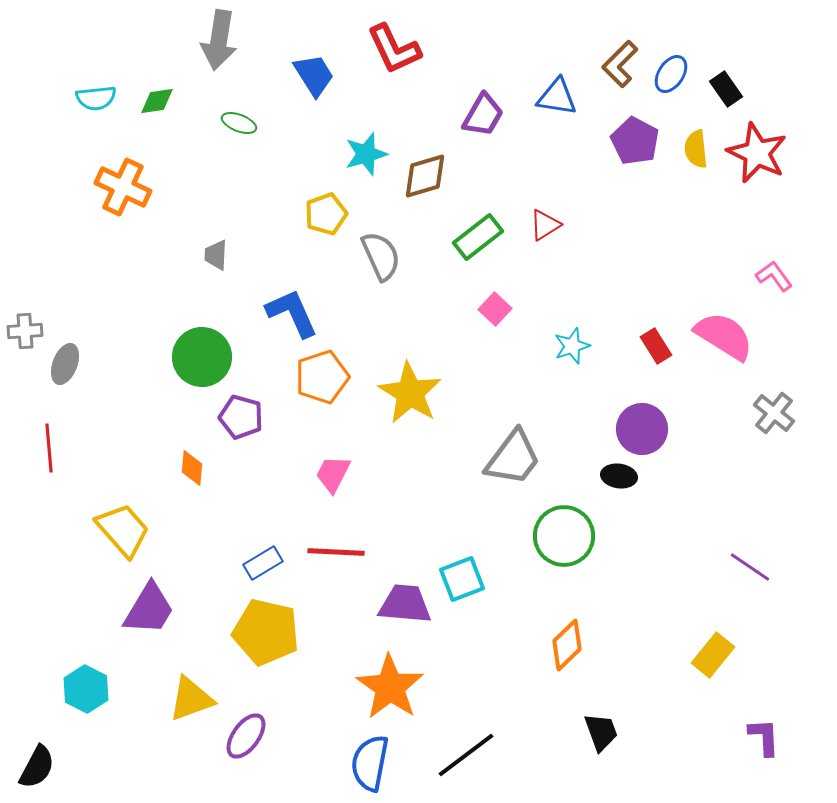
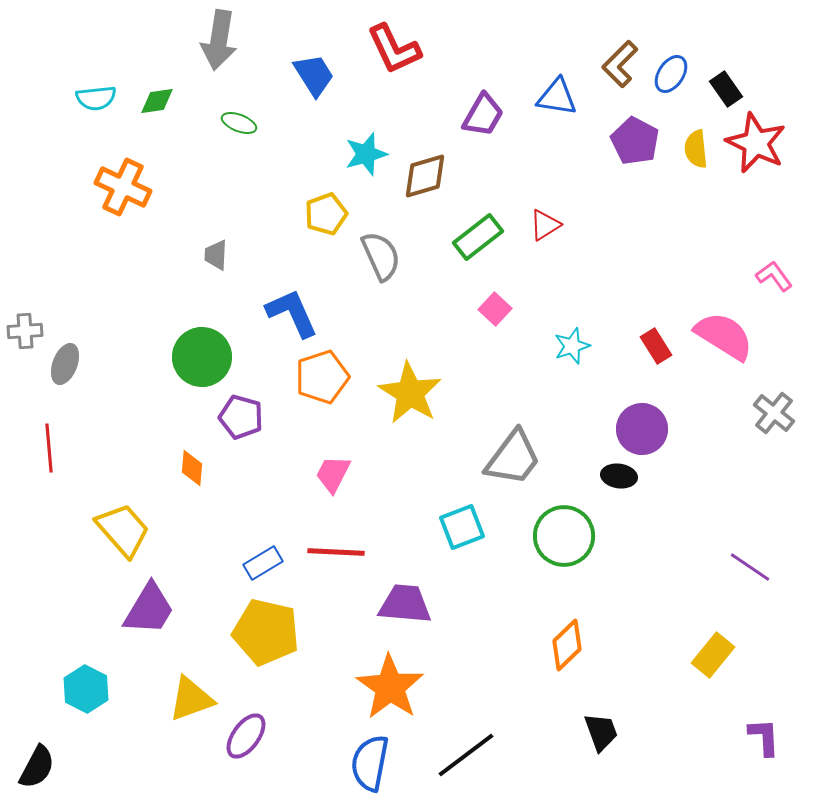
red star at (757, 153): moved 1 px left, 10 px up
cyan square at (462, 579): moved 52 px up
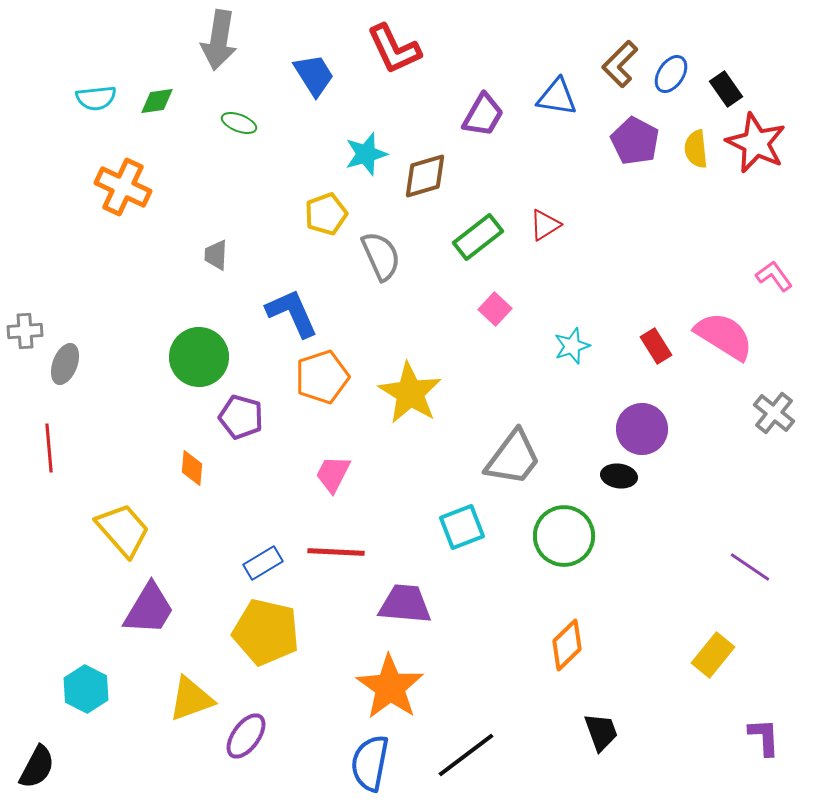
green circle at (202, 357): moved 3 px left
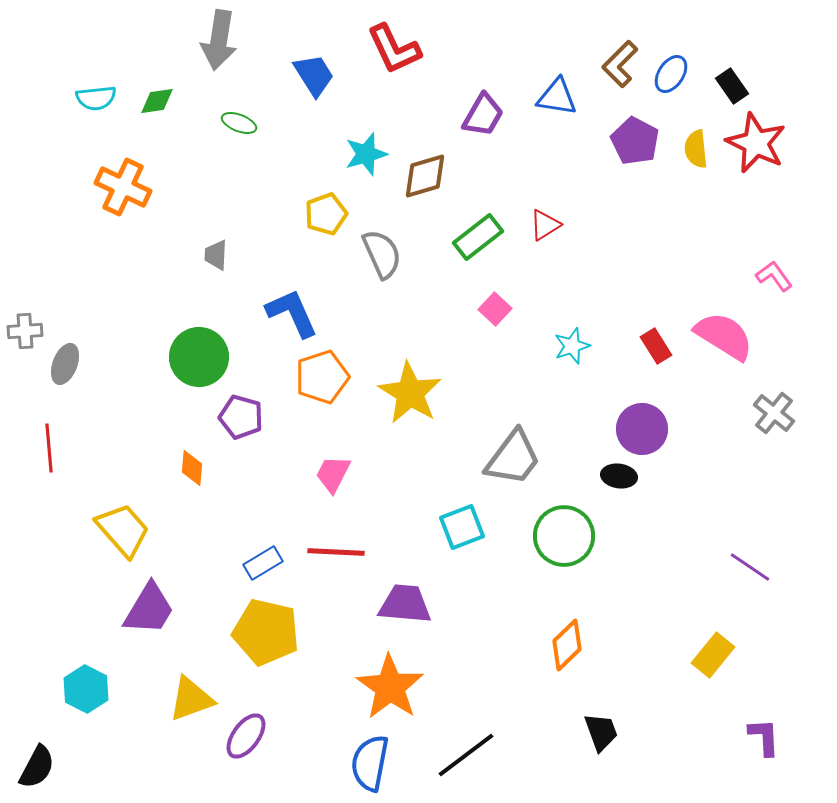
black rectangle at (726, 89): moved 6 px right, 3 px up
gray semicircle at (381, 256): moved 1 px right, 2 px up
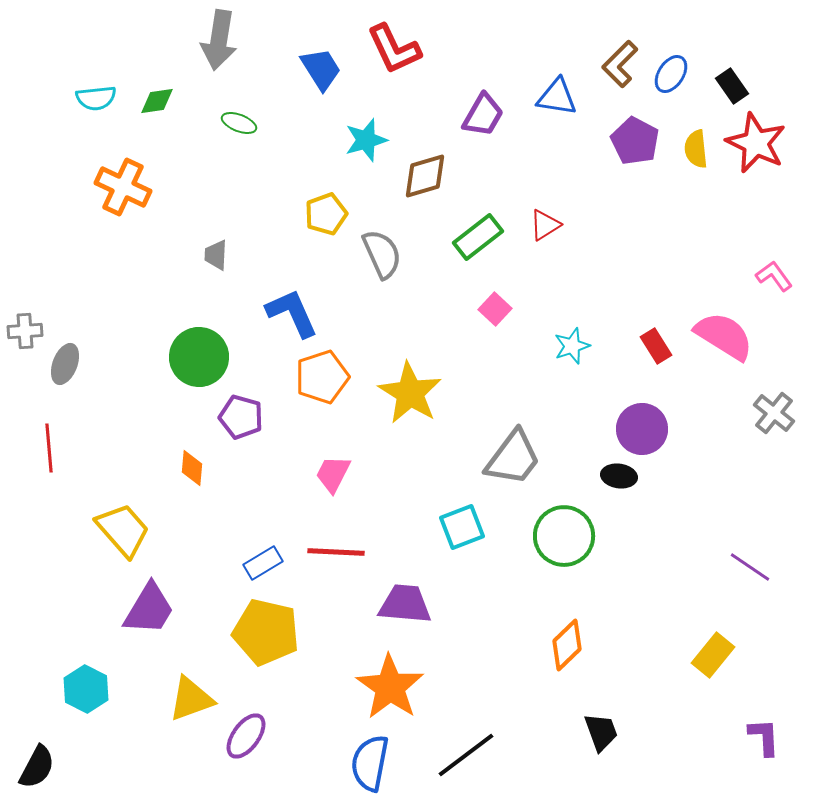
blue trapezoid at (314, 75): moved 7 px right, 6 px up
cyan star at (366, 154): moved 14 px up
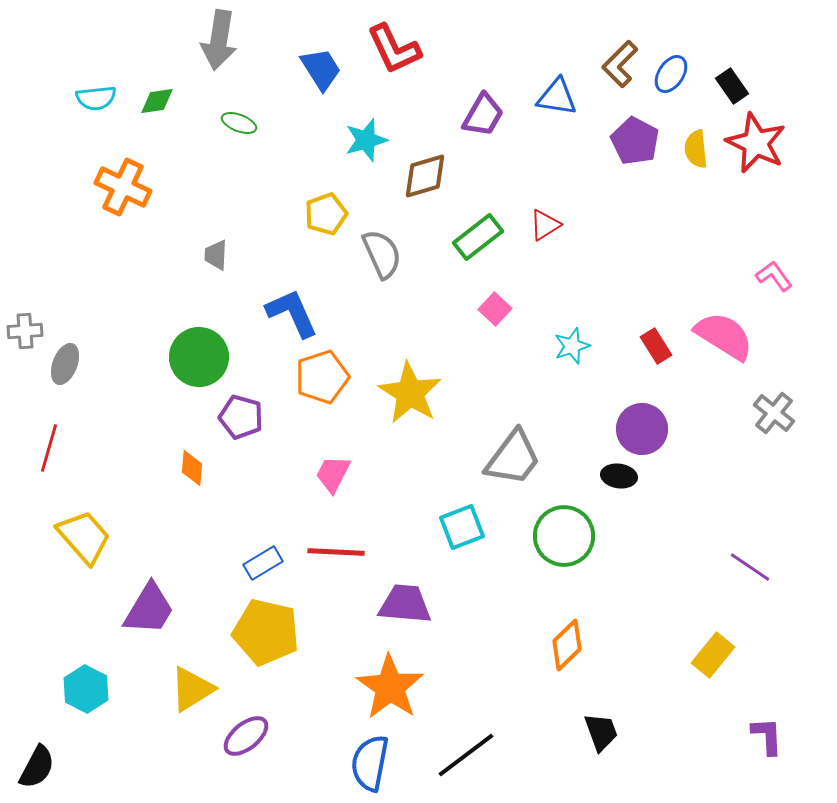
red line at (49, 448): rotated 21 degrees clockwise
yellow trapezoid at (123, 530): moved 39 px left, 7 px down
yellow triangle at (191, 699): moved 1 px right, 10 px up; rotated 12 degrees counterclockwise
purple ellipse at (246, 736): rotated 15 degrees clockwise
purple L-shape at (764, 737): moved 3 px right, 1 px up
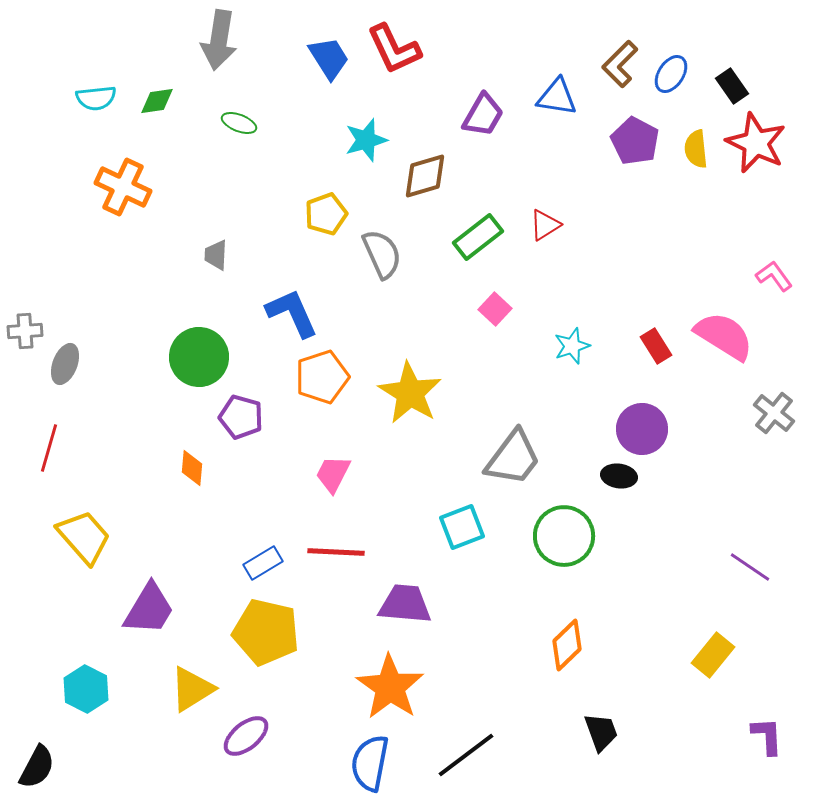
blue trapezoid at (321, 69): moved 8 px right, 11 px up
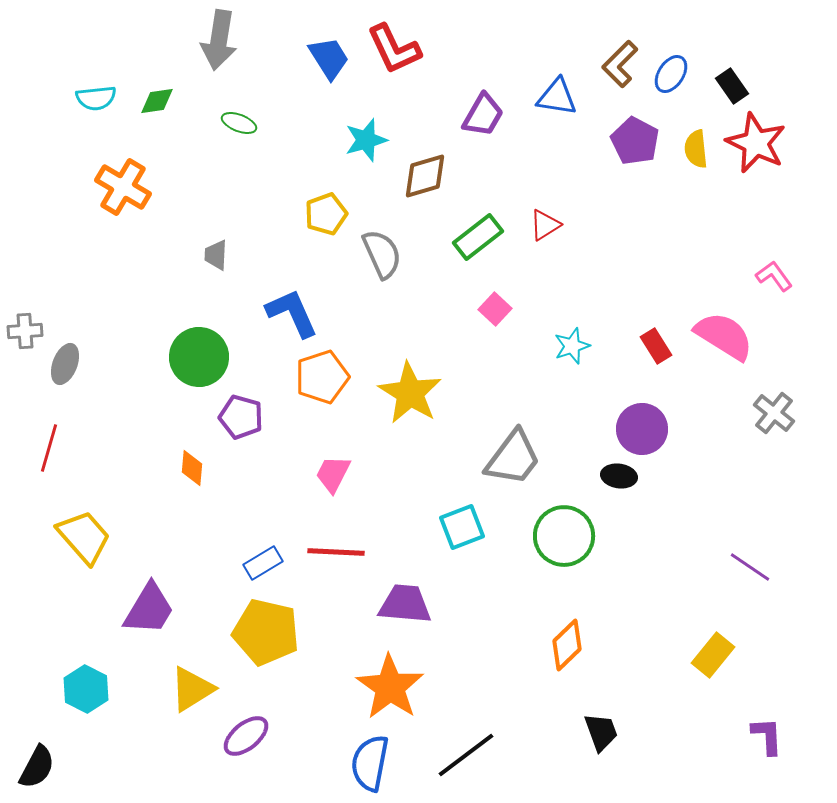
orange cross at (123, 187): rotated 6 degrees clockwise
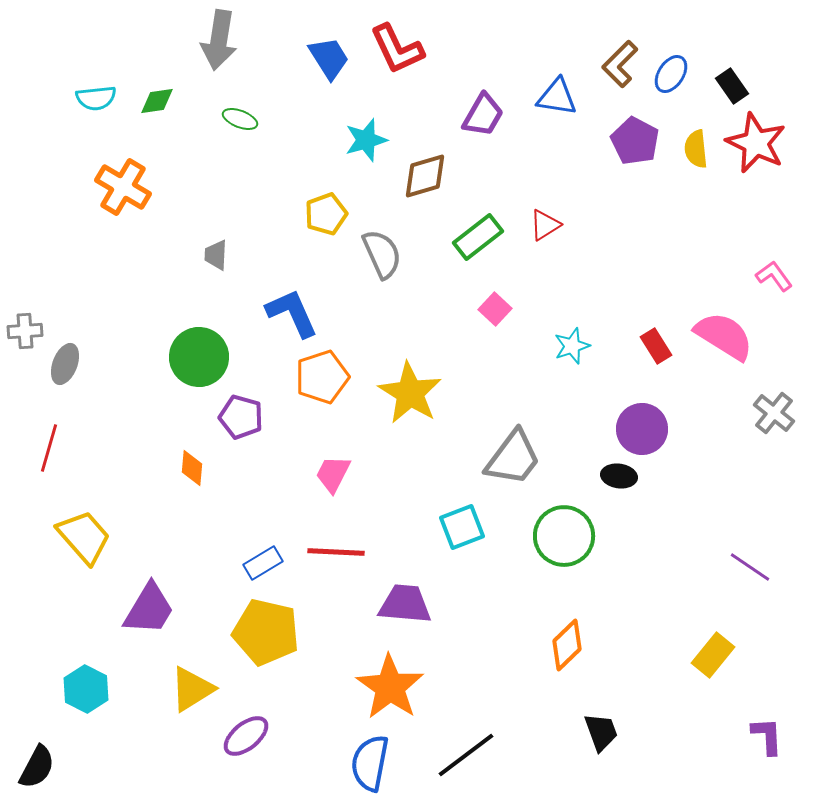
red L-shape at (394, 49): moved 3 px right
green ellipse at (239, 123): moved 1 px right, 4 px up
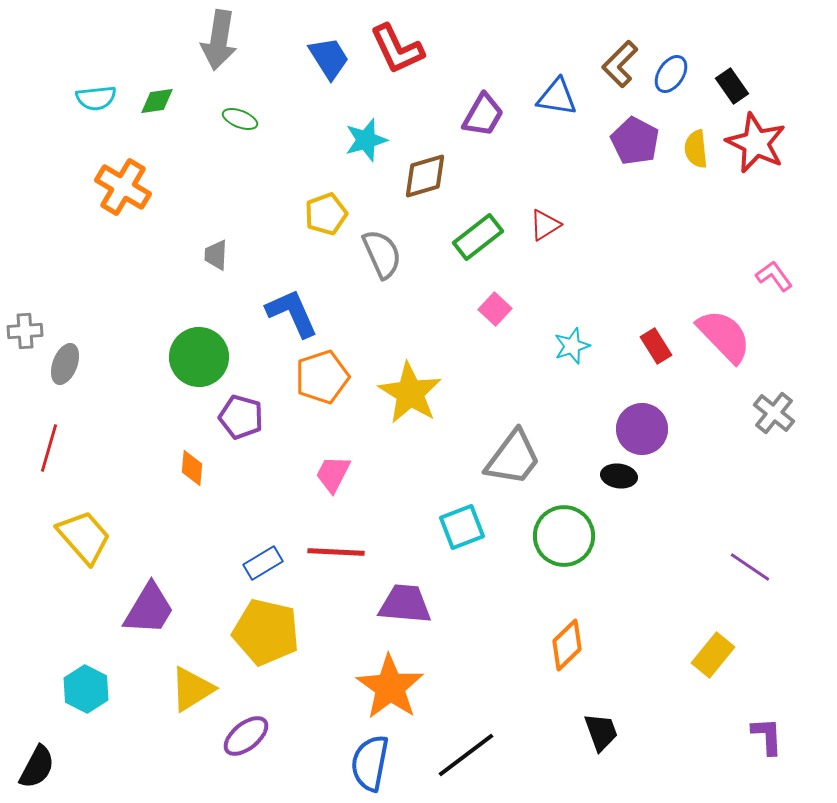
pink semicircle at (724, 336): rotated 14 degrees clockwise
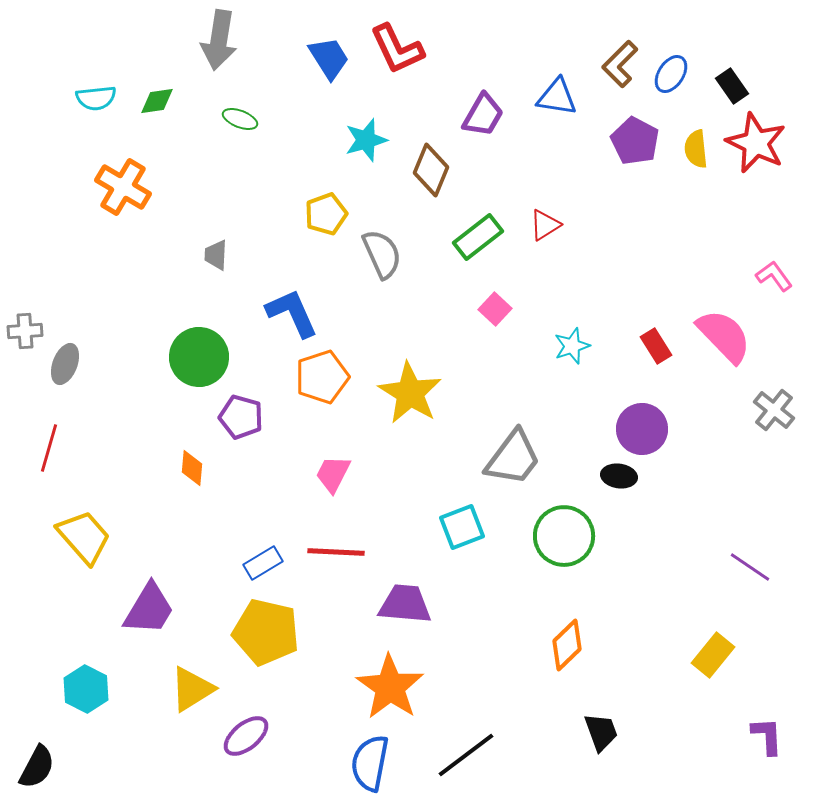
brown diamond at (425, 176): moved 6 px right, 6 px up; rotated 51 degrees counterclockwise
gray cross at (774, 413): moved 3 px up
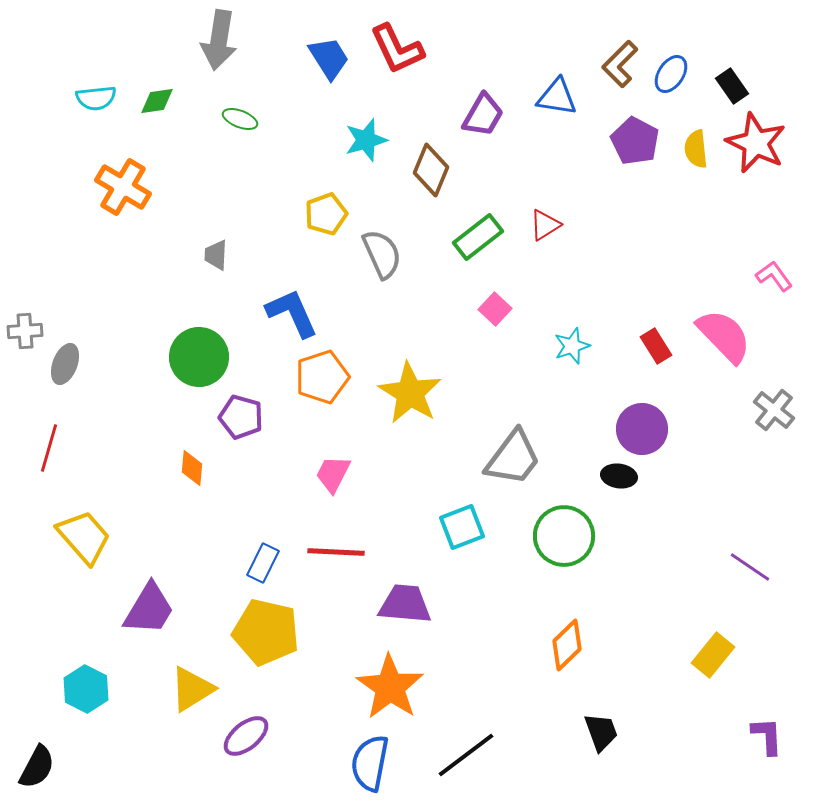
blue rectangle at (263, 563): rotated 33 degrees counterclockwise
